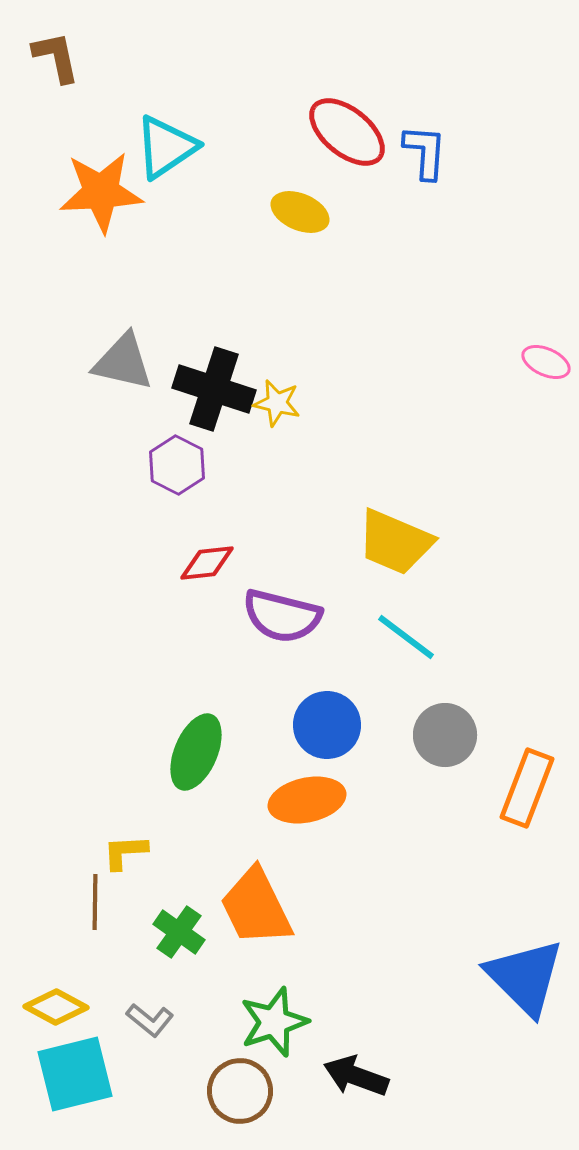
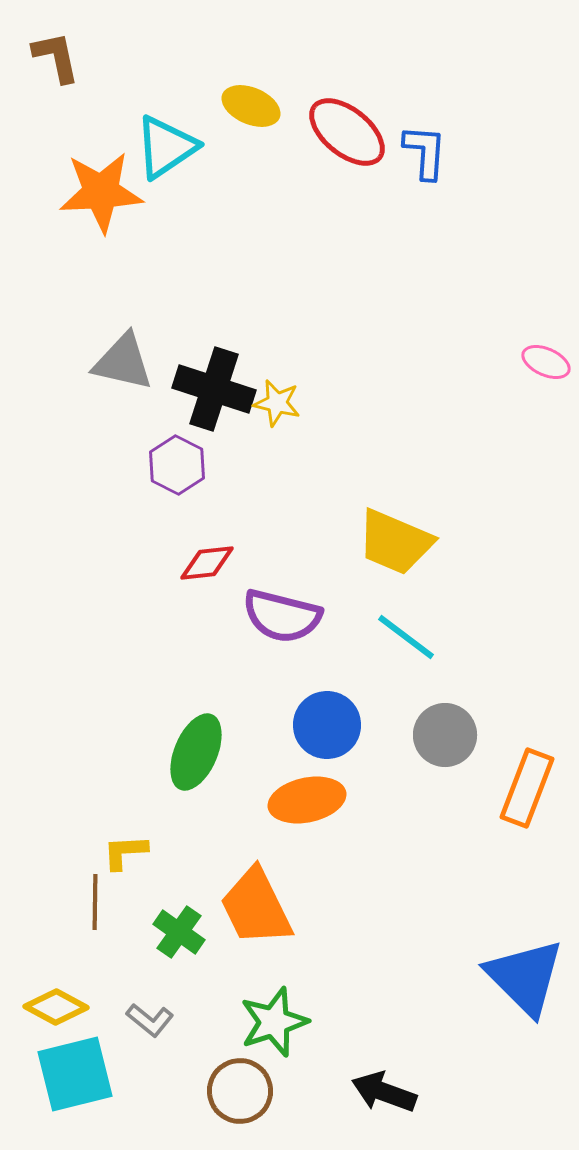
yellow ellipse: moved 49 px left, 106 px up
black arrow: moved 28 px right, 16 px down
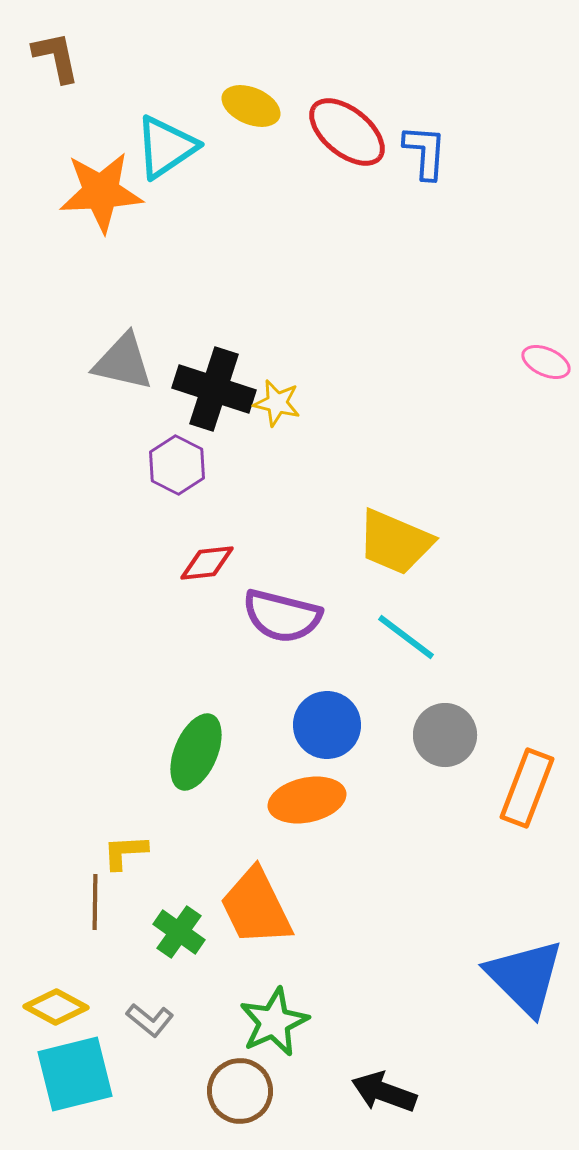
green star: rotated 6 degrees counterclockwise
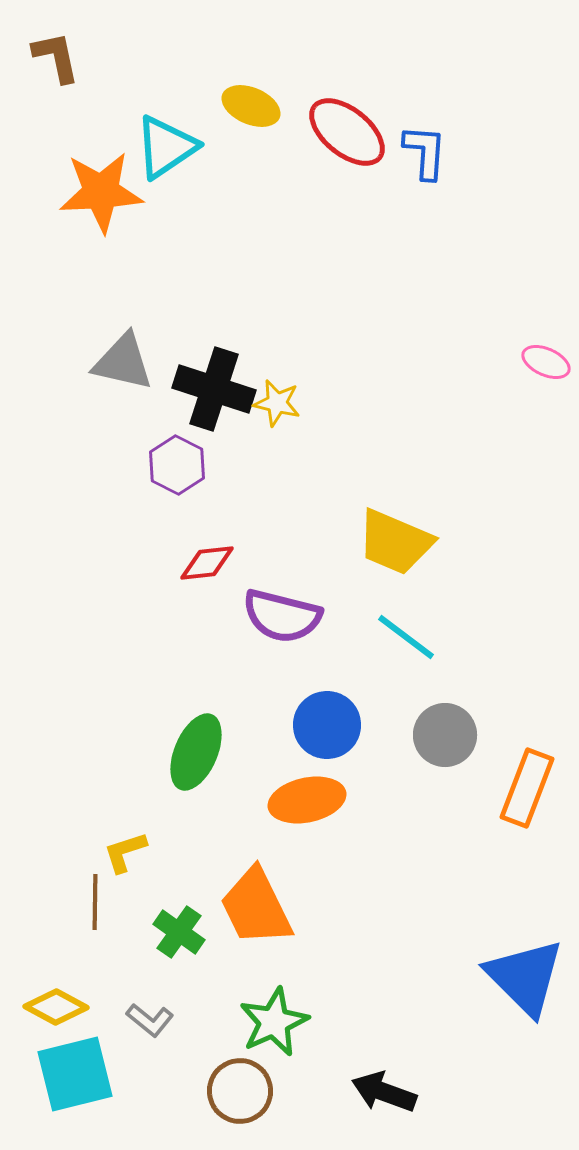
yellow L-shape: rotated 15 degrees counterclockwise
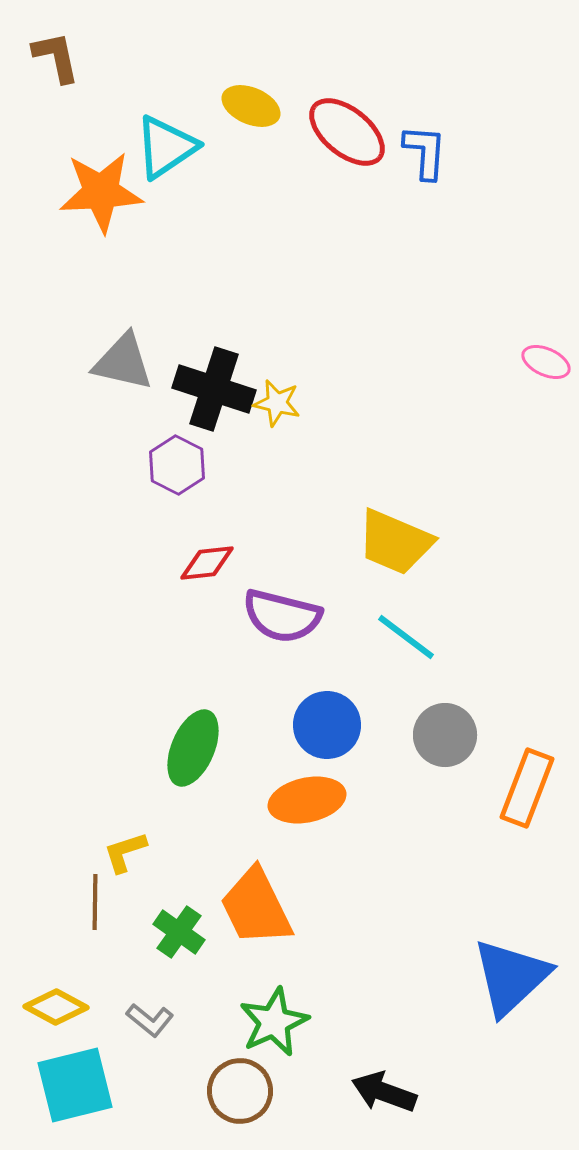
green ellipse: moved 3 px left, 4 px up
blue triangle: moved 14 px left; rotated 32 degrees clockwise
cyan square: moved 11 px down
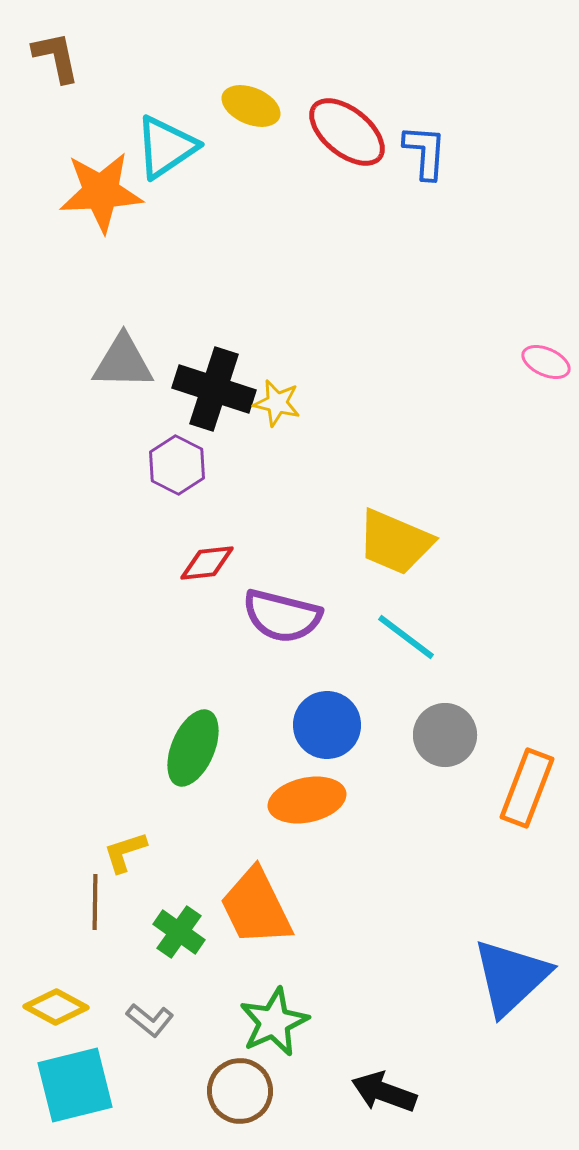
gray triangle: rotated 12 degrees counterclockwise
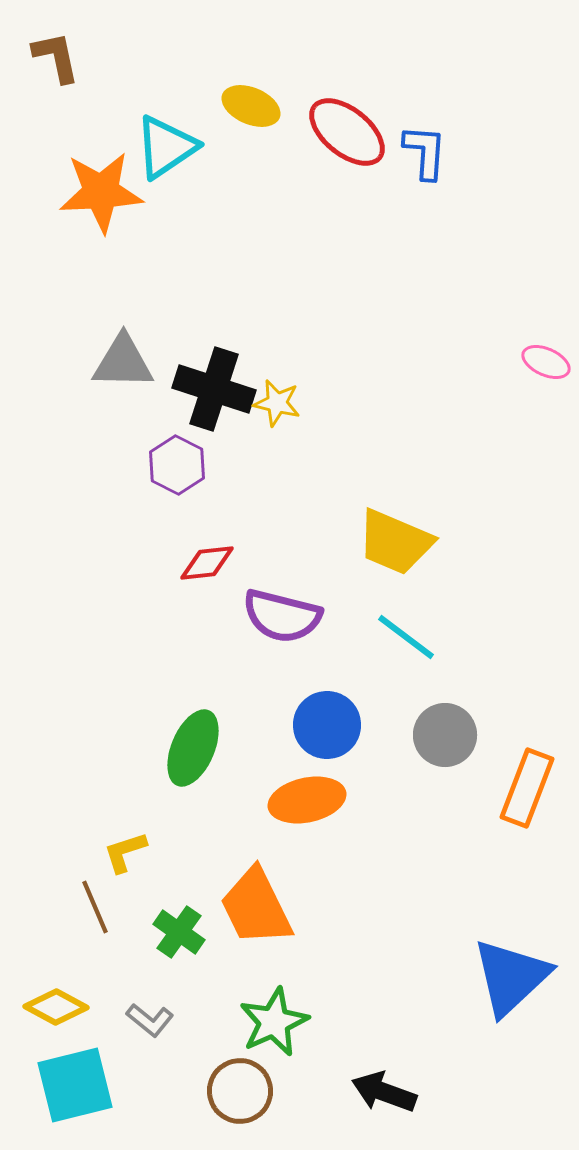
brown line: moved 5 px down; rotated 24 degrees counterclockwise
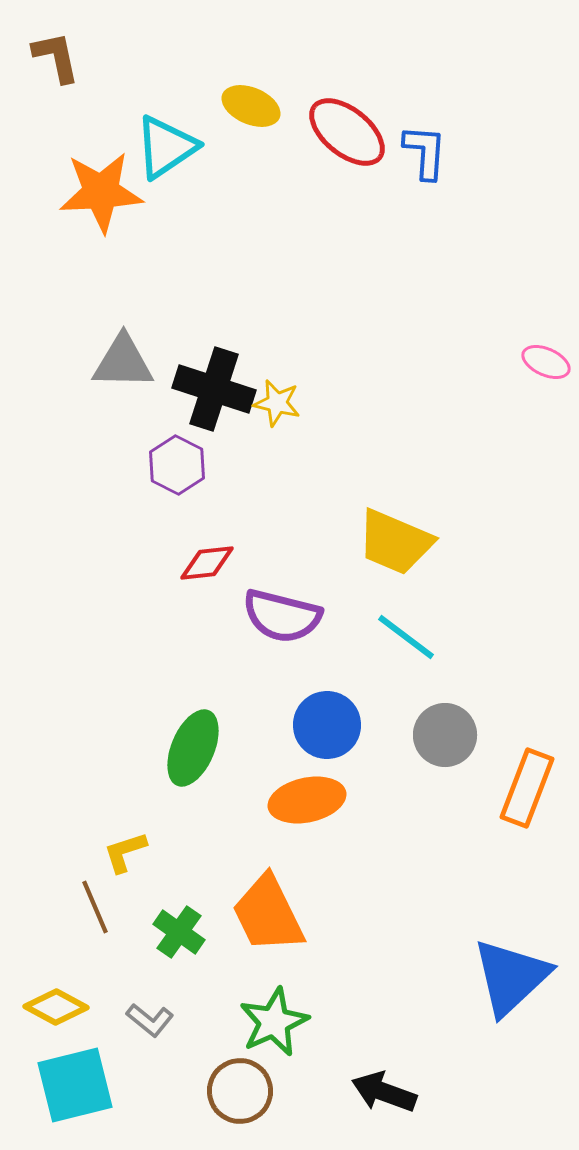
orange trapezoid: moved 12 px right, 7 px down
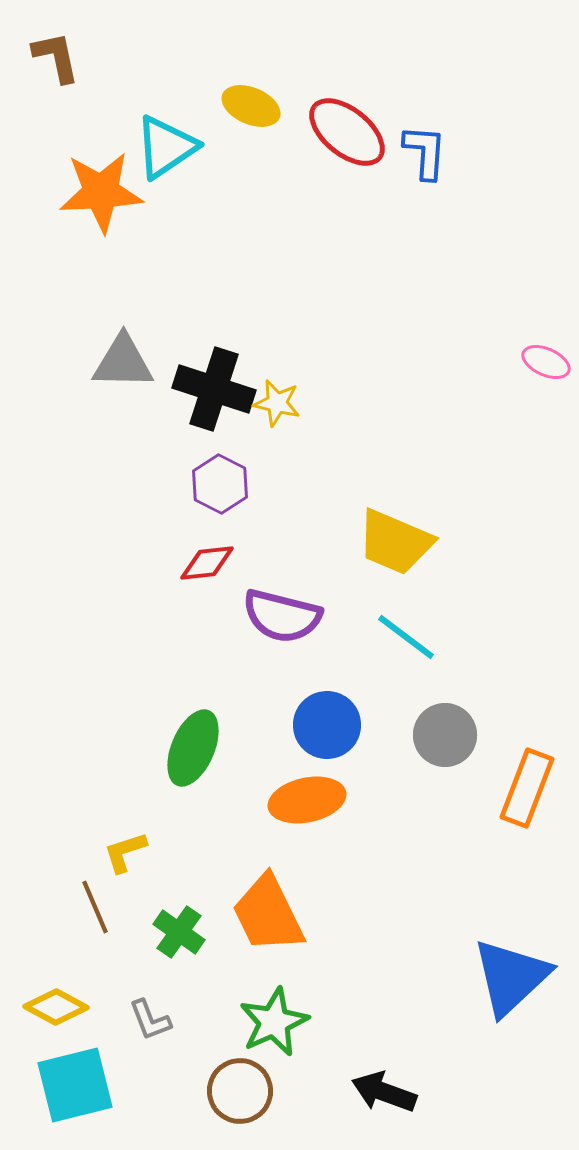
purple hexagon: moved 43 px right, 19 px down
gray L-shape: rotated 30 degrees clockwise
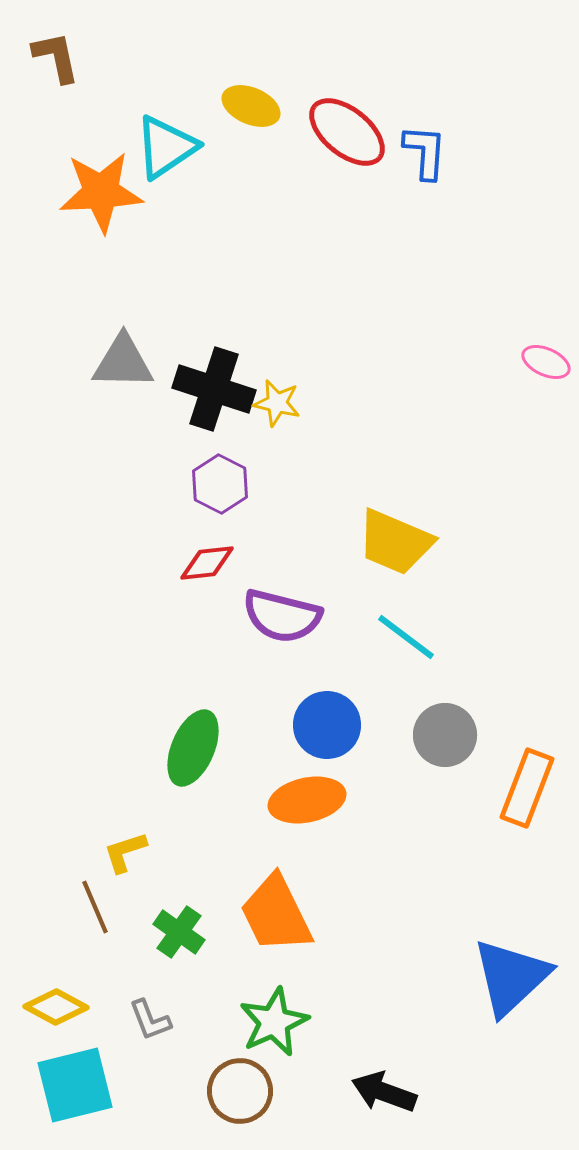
orange trapezoid: moved 8 px right
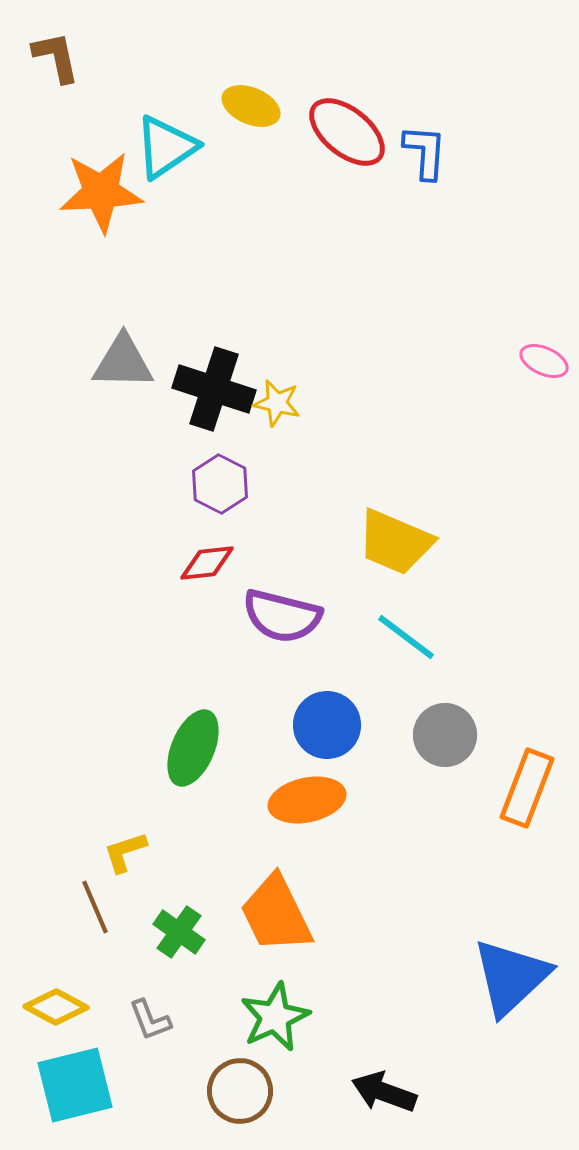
pink ellipse: moved 2 px left, 1 px up
green star: moved 1 px right, 5 px up
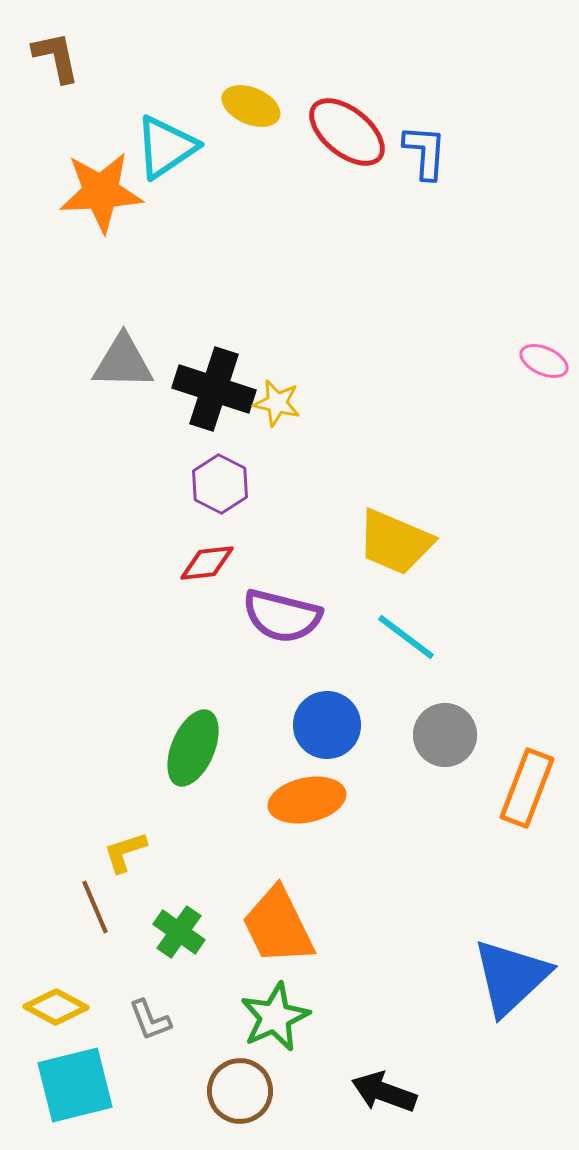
orange trapezoid: moved 2 px right, 12 px down
